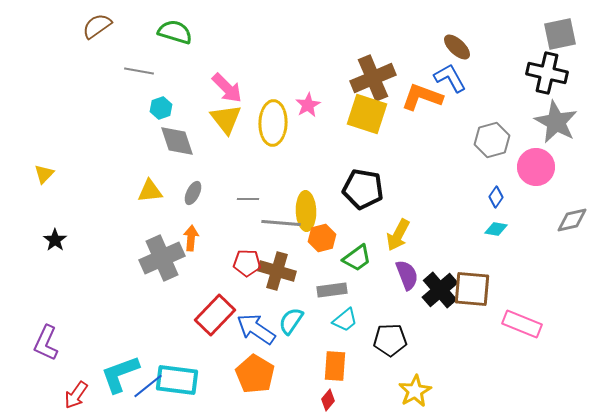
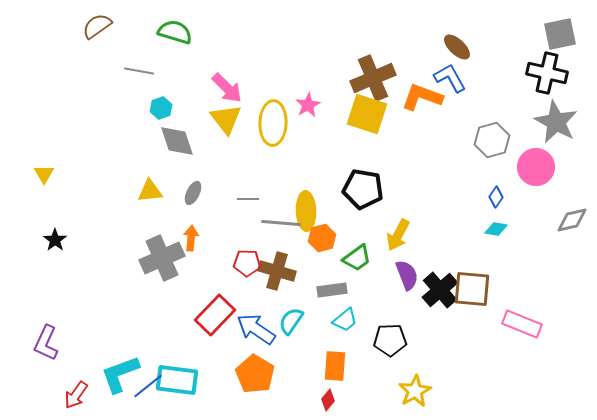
yellow triangle at (44, 174): rotated 15 degrees counterclockwise
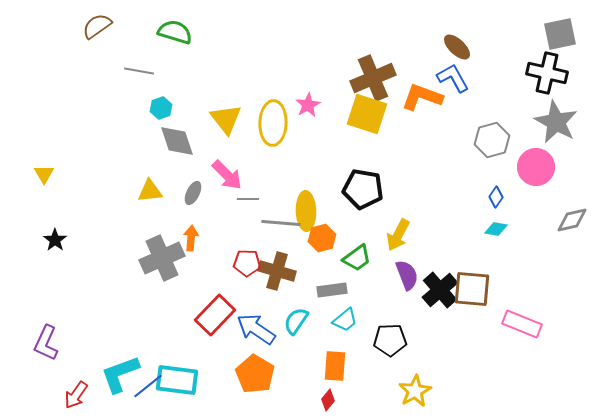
blue L-shape at (450, 78): moved 3 px right
pink arrow at (227, 88): moved 87 px down
cyan semicircle at (291, 321): moved 5 px right
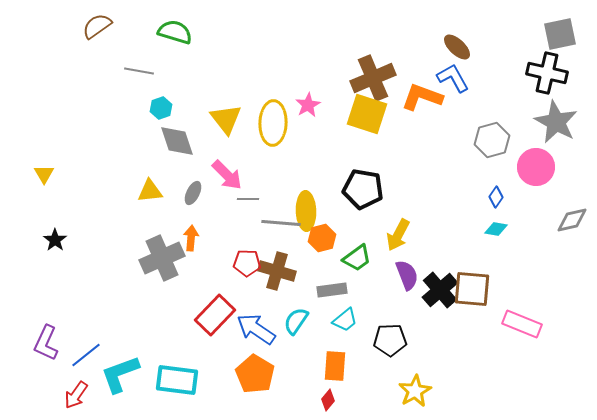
blue line at (148, 386): moved 62 px left, 31 px up
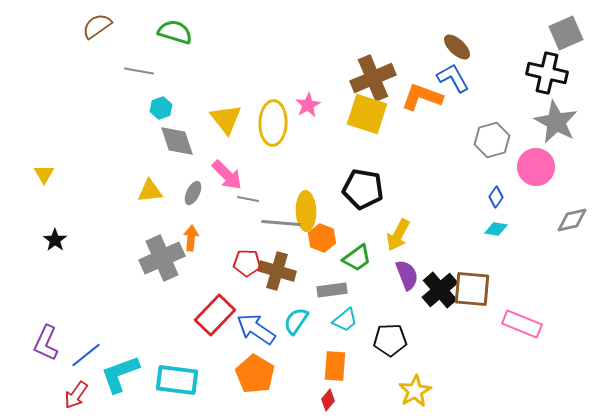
gray square at (560, 34): moved 6 px right, 1 px up; rotated 12 degrees counterclockwise
gray line at (248, 199): rotated 10 degrees clockwise
orange hexagon at (322, 238): rotated 24 degrees counterclockwise
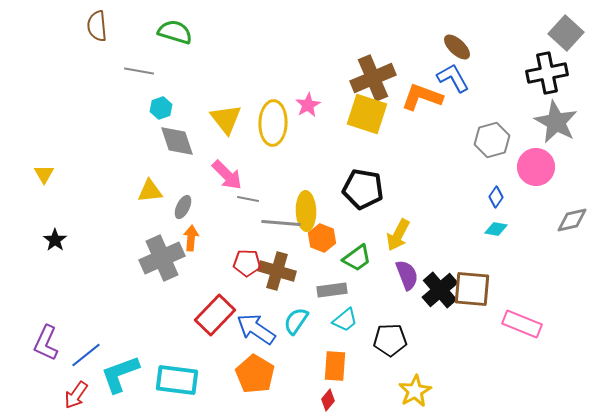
brown semicircle at (97, 26): rotated 60 degrees counterclockwise
gray square at (566, 33): rotated 24 degrees counterclockwise
black cross at (547, 73): rotated 24 degrees counterclockwise
gray ellipse at (193, 193): moved 10 px left, 14 px down
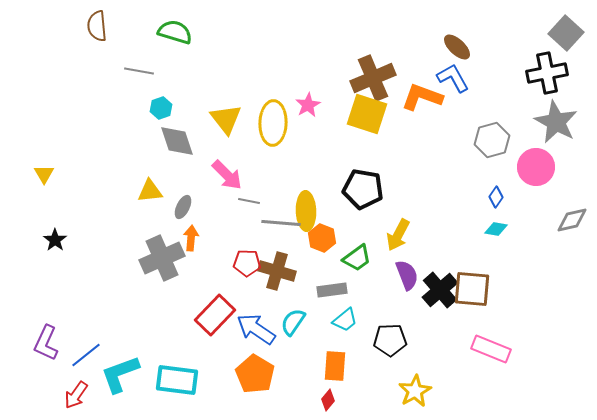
gray line at (248, 199): moved 1 px right, 2 px down
cyan semicircle at (296, 321): moved 3 px left, 1 px down
pink rectangle at (522, 324): moved 31 px left, 25 px down
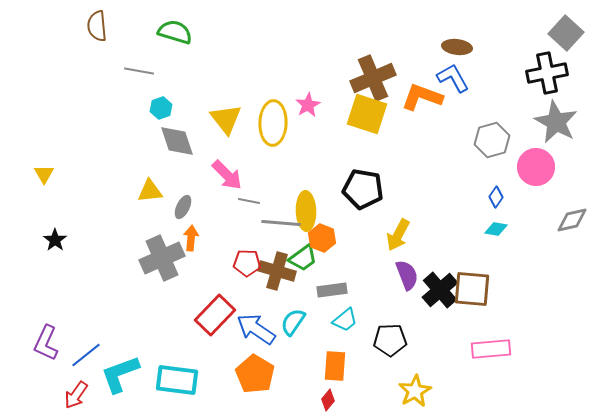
brown ellipse at (457, 47): rotated 36 degrees counterclockwise
green trapezoid at (357, 258): moved 54 px left
pink rectangle at (491, 349): rotated 27 degrees counterclockwise
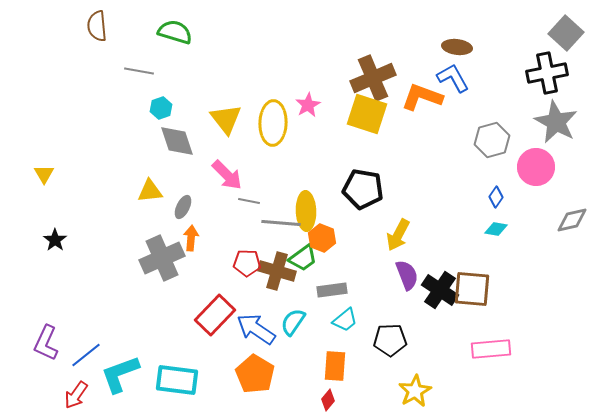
black cross at (440, 290): rotated 15 degrees counterclockwise
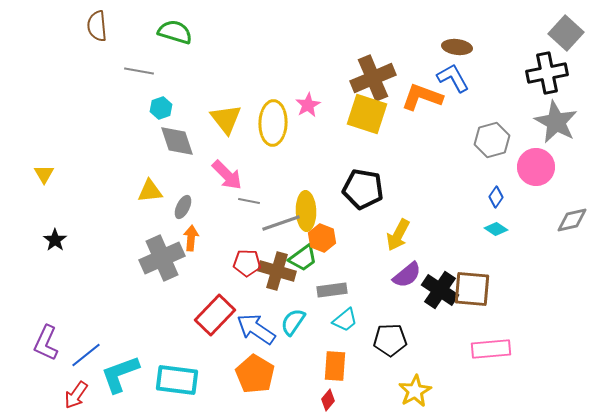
gray line at (281, 223): rotated 24 degrees counterclockwise
cyan diamond at (496, 229): rotated 25 degrees clockwise
purple semicircle at (407, 275): rotated 72 degrees clockwise
